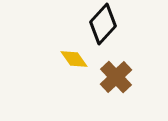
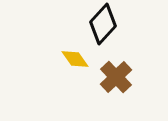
yellow diamond: moved 1 px right
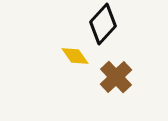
yellow diamond: moved 3 px up
